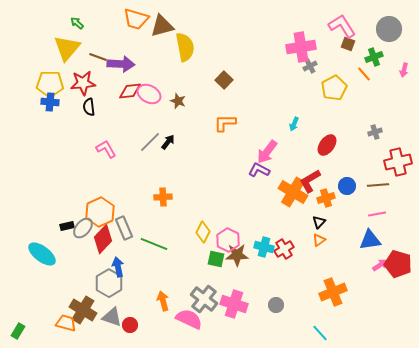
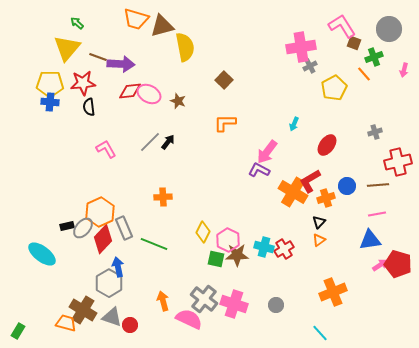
brown square at (348, 44): moved 6 px right, 1 px up
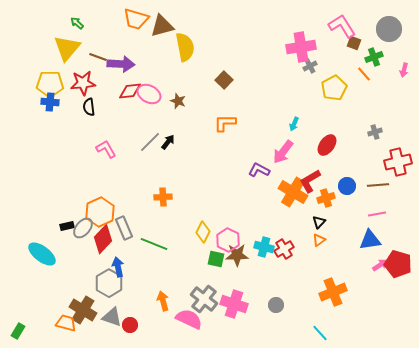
pink arrow at (267, 152): moved 16 px right
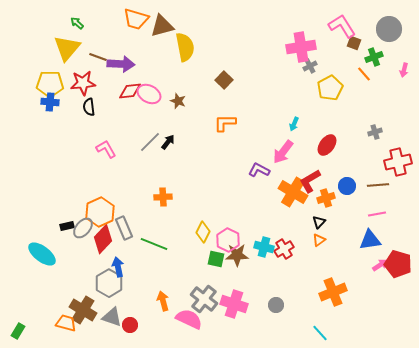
yellow pentagon at (334, 88): moved 4 px left
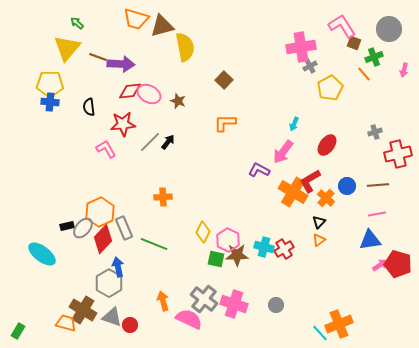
red star at (83, 83): moved 40 px right, 41 px down
red cross at (398, 162): moved 8 px up
orange cross at (326, 198): rotated 30 degrees counterclockwise
orange cross at (333, 292): moved 6 px right, 32 px down
